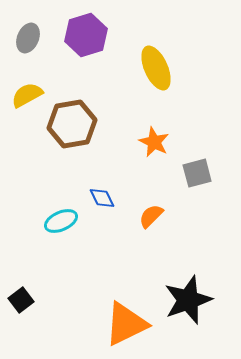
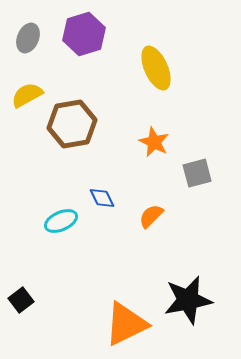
purple hexagon: moved 2 px left, 1 px up
black star: rotated 9 degrees clockwise
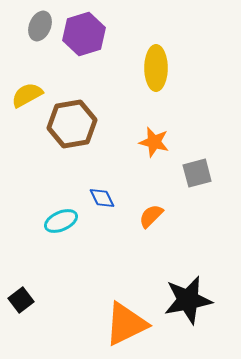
gray ellipse: moved 12 px right, 12 px up
yellow ellipse: rotated 24 degrees clockwise
orange star: rotated 12 degrees counterclockwise
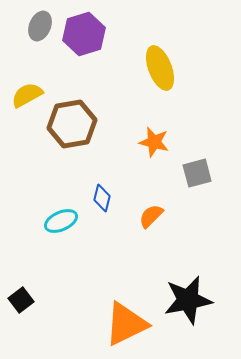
yellow ellipse: moved 4 px right; rotated 21 degrees counterclockwise
blue diamond: rotated 40 degrees clockwise
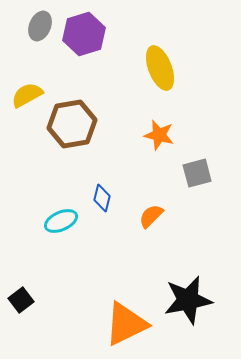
orange star: moved 5 px right, 7 px up
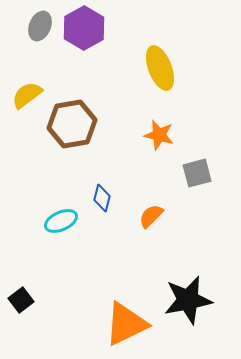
purple hexagon: moved 6 px up; rotated 12 degrees counterclockwise
yellow semicircle: rotated 8 degrees counterclockwise
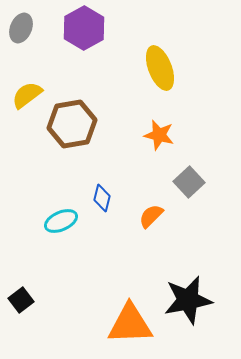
gray ellipse: moved 19 px left, 2 px down
gray square: moved 8 px left, 9 px down; rotated 28 degrees counterclockwise
orange triangle: moved 4 px right; rotated 24 degrees clockwise
